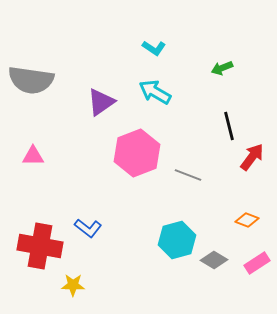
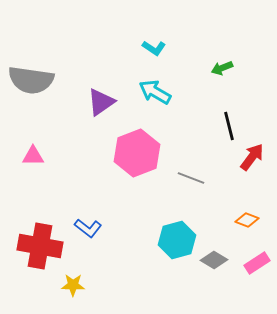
gray line: moved 3 px right, 3 px down
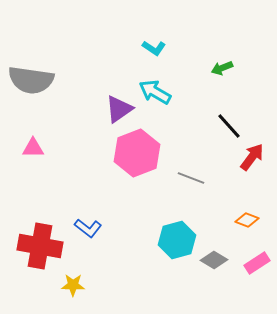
purple triangle: moved 18 px right, 7 px down
black line: rotated 28 degrees counterclockwise
pink triangle: moved 8 px up
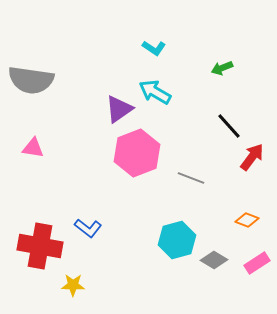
pink triangle: rotated 10 degrees clockwise
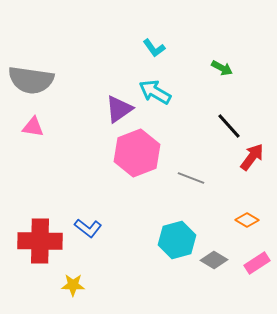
cyan L-shape: rotated 20 degrees clockwise
green arrow: rotated 130 degrees counterclockwise
pink triangle: moved 21 px up
orange diamond: rotated 10 degrees clockwise
red cross: moved 5 px up; rotated 9 degrees counterclockwise
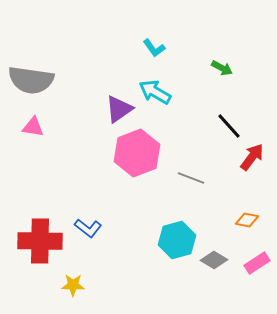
orange diamond: rotated 20 degrees counterclockwise
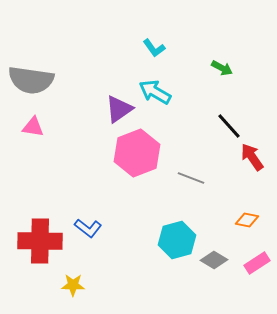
red arrow: rotated 72 degrees counterclockwise
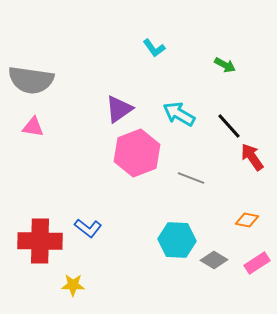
green arrow: moved 3 px right, 3 px up
cyan arrow: moved 24 px right, 22 px down
cyan hexagon: rotated 18 degrees clockwise
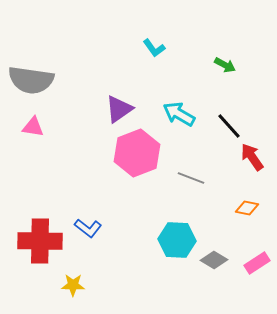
orange diamond: moved 12 px up
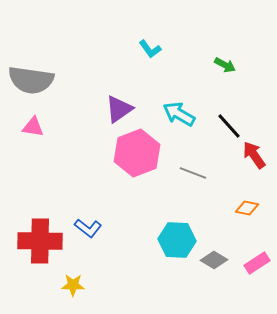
cyan L-shape: moved 4 px left, 1 px down
red arrow: moved 2 px right, 2 px up
gray line: moved 2 px right, 5 px up
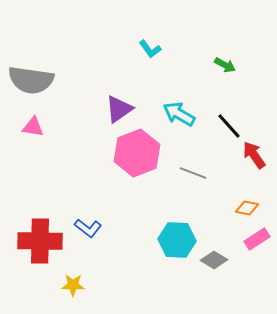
pink rectangle: moved 24 px up
